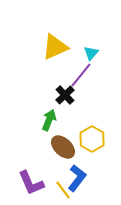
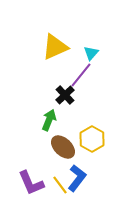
yellow line: moved 3 px left, 5 px up
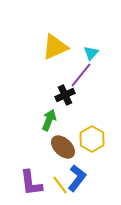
black cross: rotated 18 degrees clockwise
purple L-shape: rotated 16 degrees clockwise
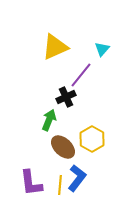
cyan triangle: moved 11 px right, 4 px up
black cross: moved 1 px right, 2 px down
yellow line: rotated 42 degrees clockwise
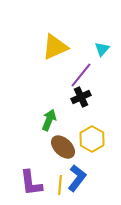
black cross: moved 15 px right
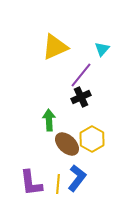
green arrow: rotated 25 degrees counterclockwise
brown ellipse: moved 4 px right, 3 px up
yellow line: moved 2 px left, 1 px up
